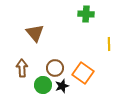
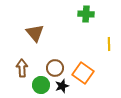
green circle: moved 2 px left
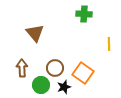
green cross: moved 2 px left
black star: moved 2 px right, 1 px down
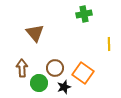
green cross: rotated 14 degrees counterclockwise
green circle: moved 2 px left, 2 px up
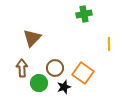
brown triangle: moved 3 px left, 5 px down; rotated 24 degrees clockwise
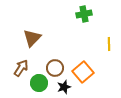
brown arrow: moved 1 px left; rotated 36 degrees clockwise
orange square: moved 1 px up; rotated 15 degrees clockwise
